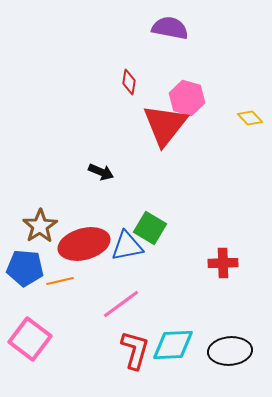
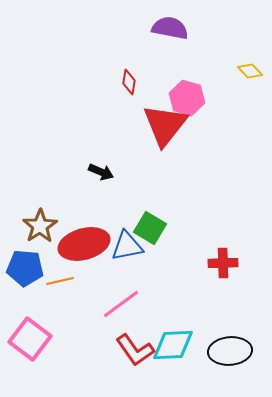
yellow diamond: moved 47 px up
red L-shape: rotated 129 degrees clockwise
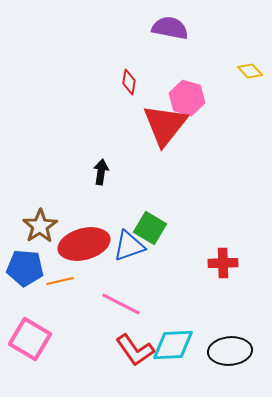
black arrow: rotated 105 degrees counterclockwise
blue triangle: moved 2 px right; rotated 8 degrees counterclockwise
pink line: rotated 63 degrees clockwise
pink square: rotated 6 degrees counterclockwise
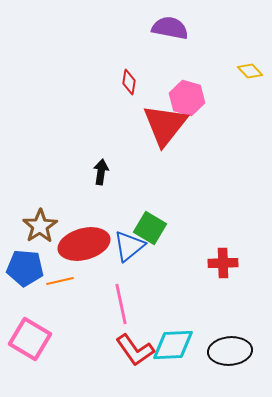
blue triangle: rotated 20 degrees counterclockwise
pink line: rotated 51 degrees clockwise
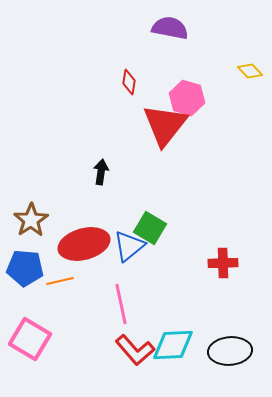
brown star: moved 9 px left, 6 px up
red L-shape: rotated 6 degrees counterclockwise
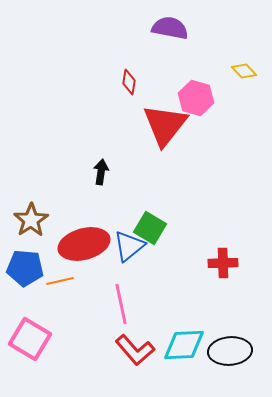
yellow diamond: moved 6 px left
pink hexagon: moved 9 px right
cyan diamond: moved 11 px right
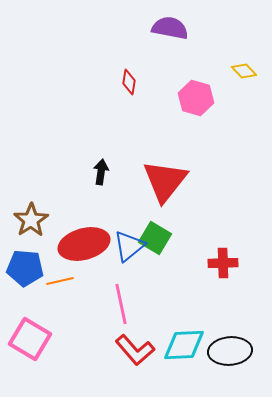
red triangle: moved 56 px down
green square: moved 5 px right, 10 px down
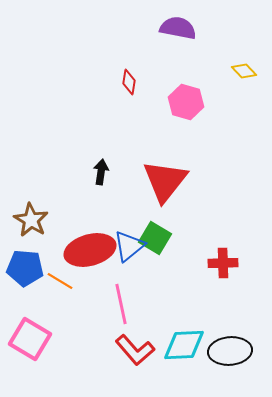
purple semicircle: moved 8 px right
pink hexagon: moved 10 px left, 4 px down
brown star: rotated 8 degrees counterclockwise
red ellipse: moved 6 px right, 6 px down
orange line: rotated 44 degrees clockwise
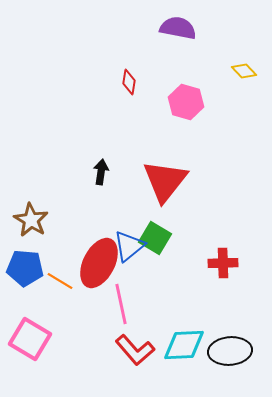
red ellipse: moved 9 px right, 13 px down; rotated 48 degrees counterclockwise
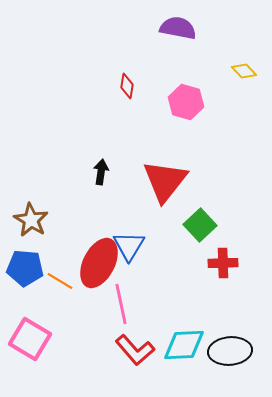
red diamond: moved 2 px left, 4 px down
green square: moved 45 px right, 13 px up; rotated 16 degrees clockwise
blue triangle: rotated 20 degrees counterclockwise
